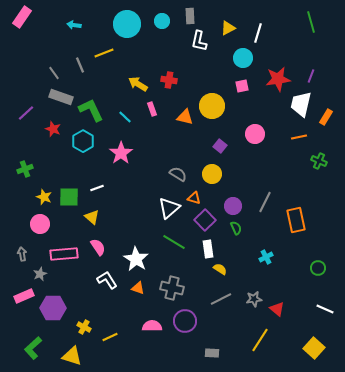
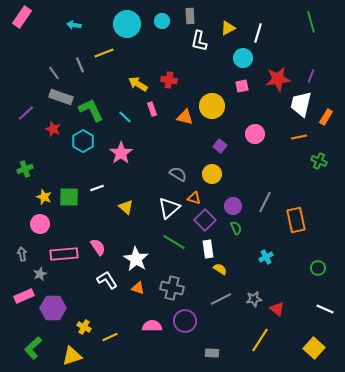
yellow triangle at (92, 217): moved 34 px right, 10 px up
yellow triangle at (72, 356): rotated 35 degrees counterclockwise
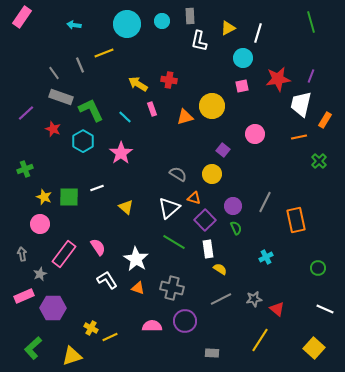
orange triangle at (185, 117): rotated 30 degrees counterclockwise
orange rectangle at (326, 117): moved 1 px left, 3 px down
purple square at (220, 146): moved 3 px right, 4 px down
green cross at (319, 161): rotated 21 degrees clockwise
pink rectangle at (64, 254): rotated 48 degrees counterclockwise
yellow cross at (84, 327): moved 7 px right, 1 px down
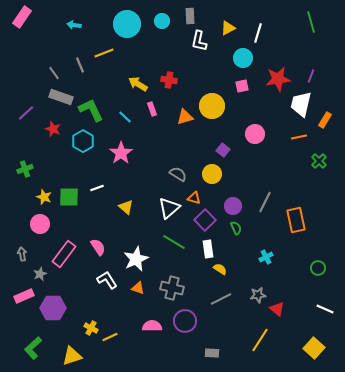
white star at (136, 259): rotated 15 degrees clockwise
gray star at (254, 299): moved 4 px right, 4 px up
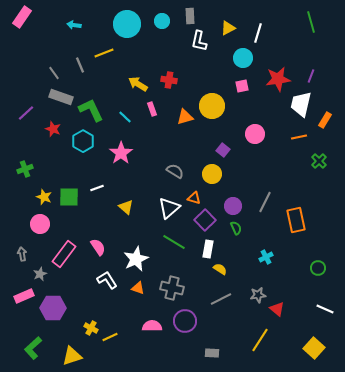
gray semicircle at (178, 174): moved 3 px left, 3 px up
white rectangle at (208, 249): rotated 18 degrees clockwise
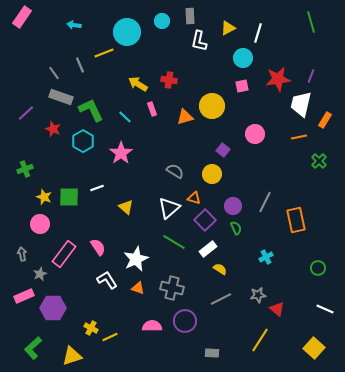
cyan circle at (127, 24): moved 8 px down
white rectangle at (208, 249): rotated 42 degrees clockwise
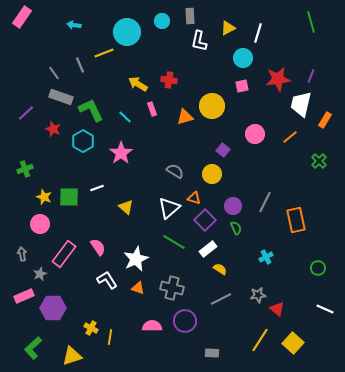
orange line at (299, 137): moved 9 px left; rotated 28 degrees counterclockwise
yellow line at (110, 337): rotated 56 degrees counterclockwise
yellow square at (314, 348): moved 21 px left, 5 px up
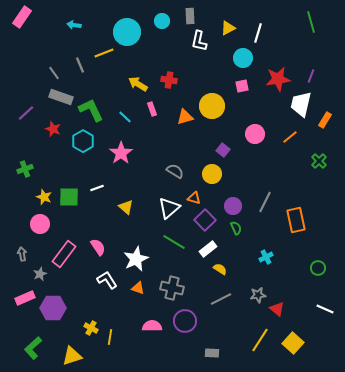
pink rectangle at (24, 296): moved 1 px right, 2 px down
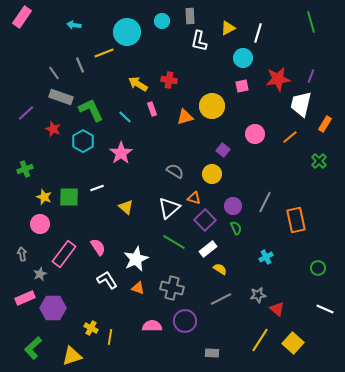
orange rectangle at (325, 120): moved 4 px down
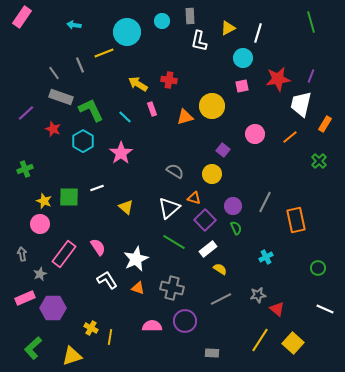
yellow star at (44, 197): moved 4 px down
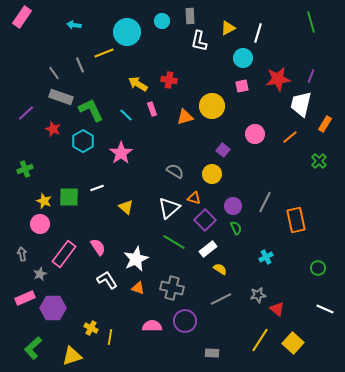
cyan line at (125, 117): moved 1 px right, 2 px up
